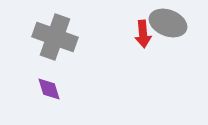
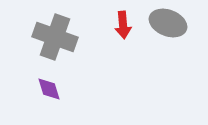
red arrow: moved 20 px left, 9 px up
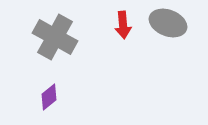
gray cross: rotated 9 degrees clockwise
purple diamond: moved 8 px down; rotated 68 degrees clockwise
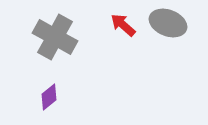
red arrow: rotated 136 degrees clockwise
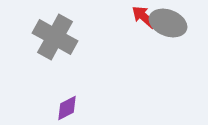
red arrow: moved 21 px right, 8 px up
purple diamond: moved 18 px right, 11 px down; rotated 12 degrees clockwise
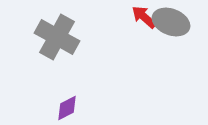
gray ellipse: moved 3 px right, 1 px up
gray cross: moved 2 px right
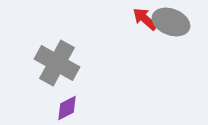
red arrow: moved 1 px right, 2 px down
gray cross: moved 26 px down
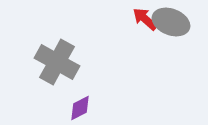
gray cross: moved 1 px up
purple diamond: moved 13 px right
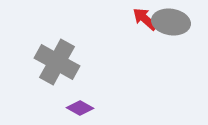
gray ellipse: rotated 12 degrees counterclockwise
purple diamond: rotated 56 degrees clockwise
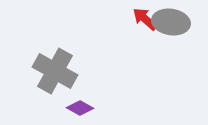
gray cross: moved 2 px left, 9 px down
